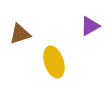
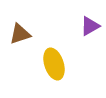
yellow ellipse: moved 2 px down
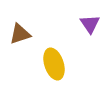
purple triangle: moved 2 px up; rotated 35 degrees counterclockwise
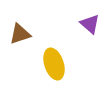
purple triangle: rotated 15 degrees counterclockwise
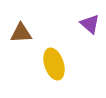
brown triangle: moved 1 px right, 1 px up; rotated 15 degrees clockwise
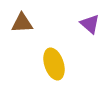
brown triangle: moved 1 px right, 10 px up
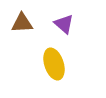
purple triangle: moved 26 px left
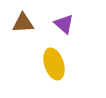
brown triangle: moved 1 px right
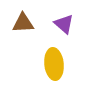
yellow ellipse: rotated 12 degrees clockwise
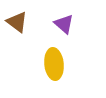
brown triangle: moved 6 px left, 1 px up; rotated 40 degrees clockwise
